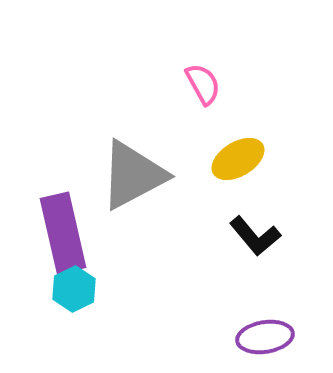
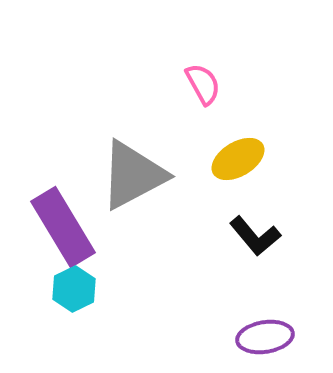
purple rectangle: moved 6 px up; rotated 18 degrees counterclockwise
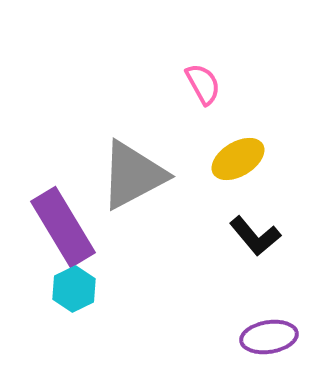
purple ellipse: moved 4 px right
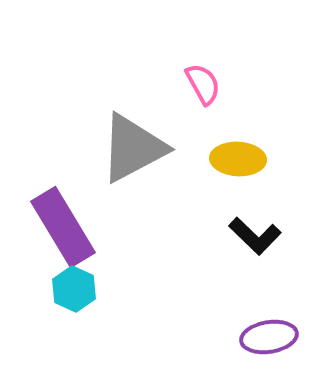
yellow ellipse: rotated 34 degrees clockwise
gray triangle: moved 27 px up
black L-shape: rotated 6 degrees counterclockwise
cyan hexagon: rotated 9 degrees counterclockwise
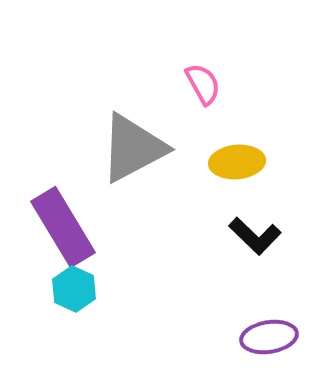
yellow ellipse: moved 1 px left, 3 px down; rotated 8 degrees counterclockwise
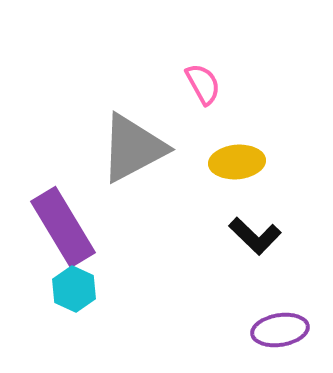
purple ellipse: moved 11 px right, 7 px up
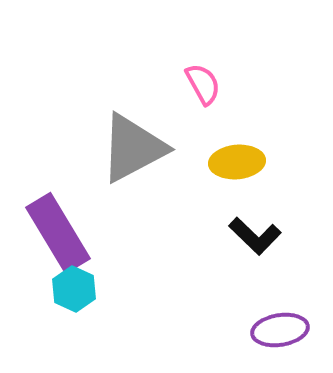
purple rectangle: moved 5 px left, 6 px down
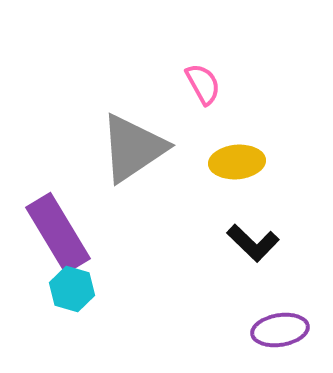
gray triangle: rotated 6 degrees counterclockwise
black L-shape: moved 2 px left, 7 px down
cyan hexagon: moved 2 px left; rotated 9 degrees counterclockwise
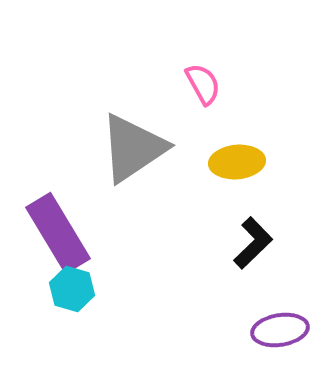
black L-shape: rotated 88 degrees counterclockwise
